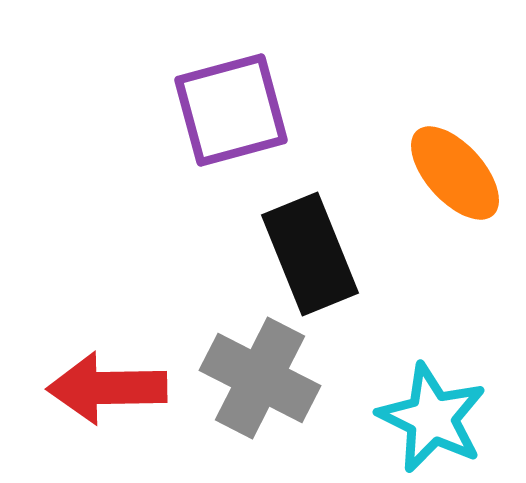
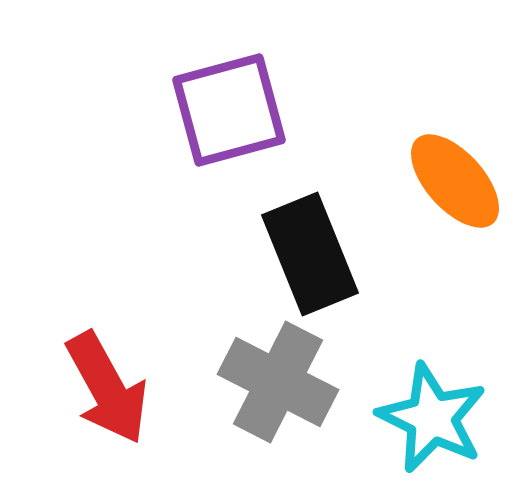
purple square: moved 2 px left
orange ellipse: moved 8 px down
gray cross: moved 18 px right, 4 px down
red arrow: rotated 118 degrees counterclockwise
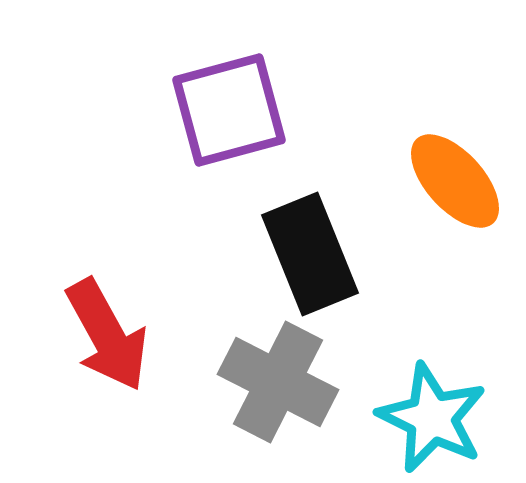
red arrow: moved 53 px up
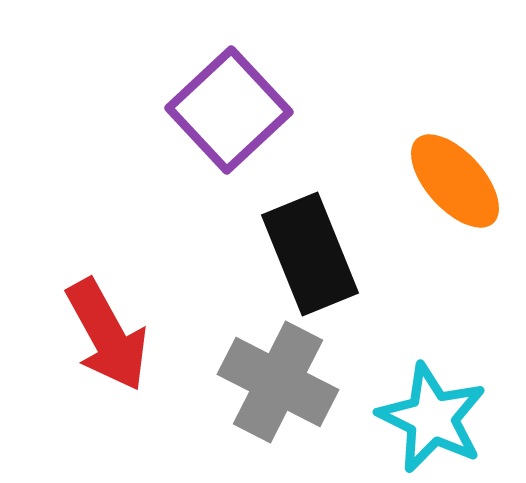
purple square: rotated 28 degrees counterclockwise
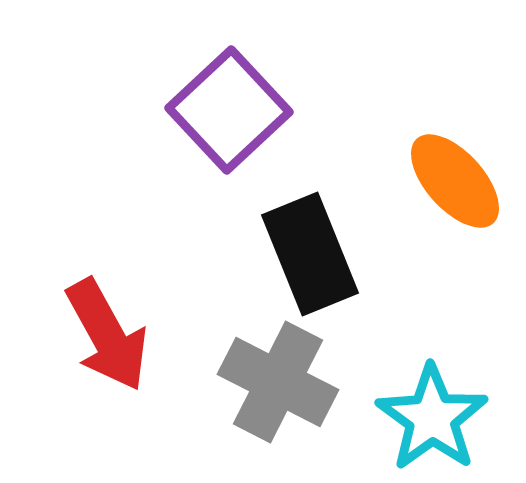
cyan star: rotated 10 degrees clockwise
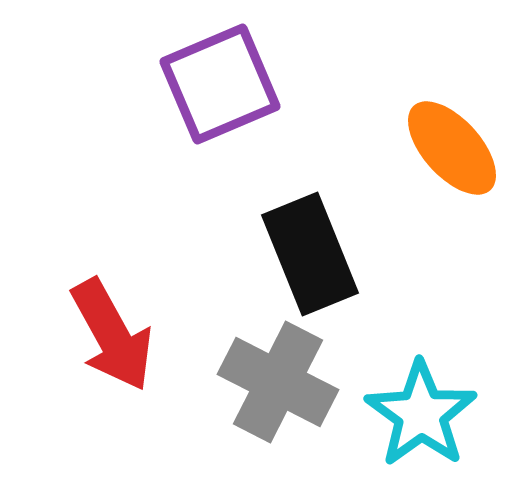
purple square: moved 9 px left, 26 px up; rotated 20 degrees clockwise
orange ellipse: moved 3 px left, 33 px up
red arrow: moved 5 px right
cyan star: moved 11 px left, 4 px up
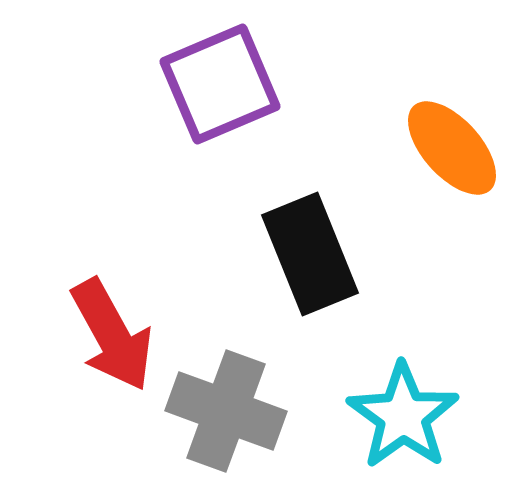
gray cross: moved 52 px left, 29 px down; rotated 7 degrees counterclockwise
cyan star: moved 18 px left, 2 px down
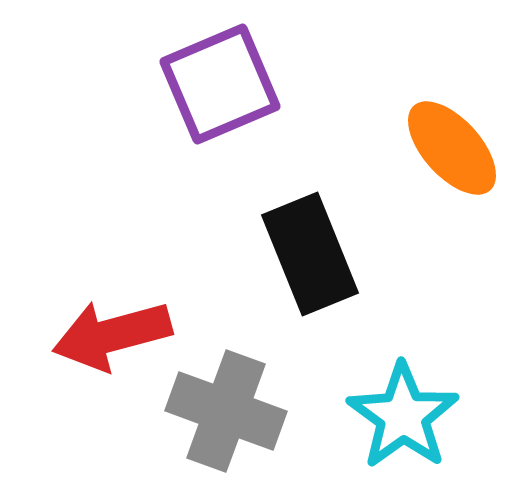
red arrow: rotated 104 degrees clockwise
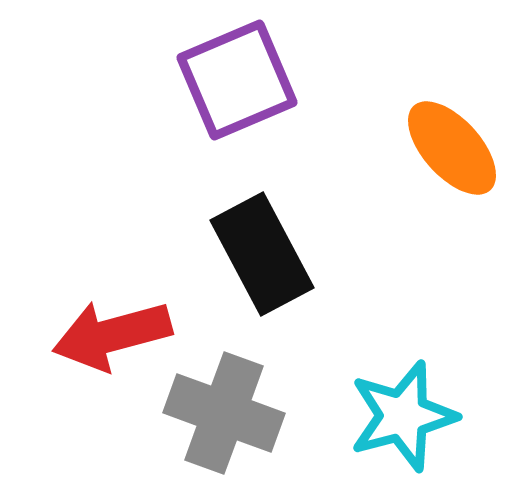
purple square: moved 17 px right, 4 px up
black rectangle: moved 48 px left; rotated 6 degrees counterclockwise
gray cross: moved 2 px left, 2 px down
cyan star: rotated 21 degrees clockwise
